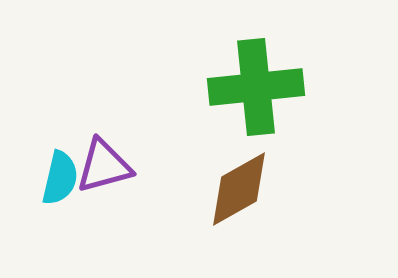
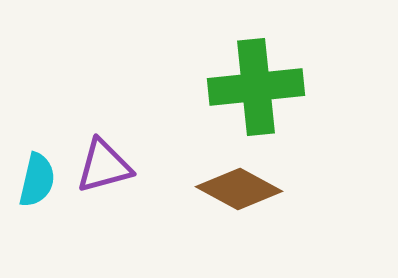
cyan semicircle: moved 23 px left, 2 px down
brown diamond: rotated 58 degrees clockwise
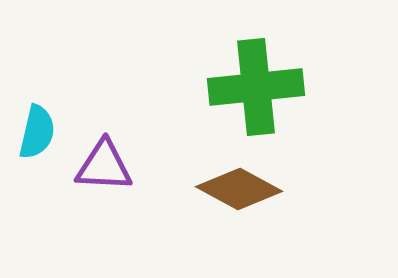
purple triangle: rotated 18 degrees clockwise
cyan semicircle: moved 48 px up
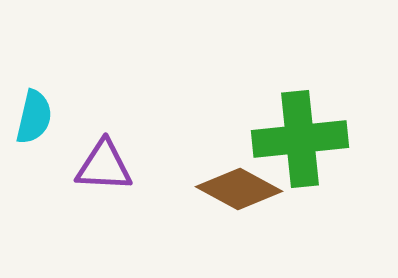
green cross: moved 44 px right, 52 px down
cyan semicircle: moved 3 px left, 15 px up
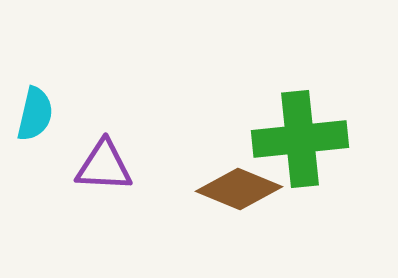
cyan semicircle: moved 1 px right, 3 px up
brown diamond: rotated 6 degrees counterclockwise
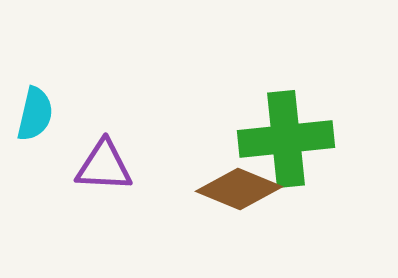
green cross: moved 14 px left
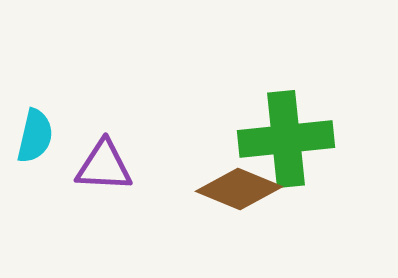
cyan semicircle: moved 22 px down
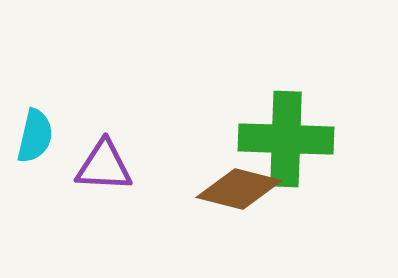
green cross: rotated 8 degrees clockwise
brown diamond: rotated 8 degrees counterclockwise
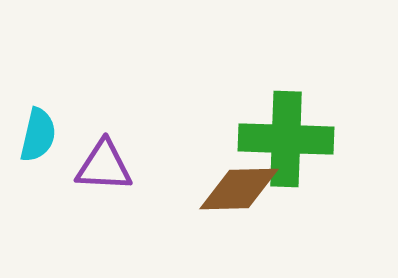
cyan semicircle: moved 3 px right, 1 px up
brown diamond: rotated 16 degrees counterclockwise
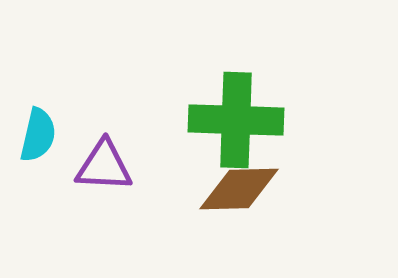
green cross: moved 50 px left, 19 px up
